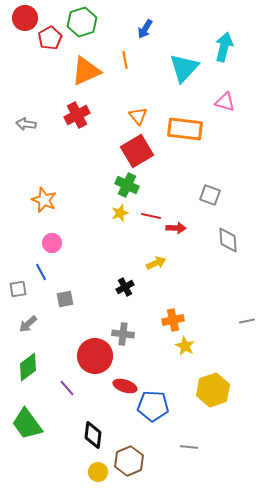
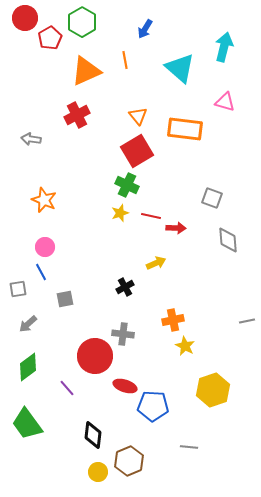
green hexagon at (82, 22): rotated 12 degrees counterclockwise
cyan triangle at (184, 68): moved 4 px left; rotated 32 degrees counterclockwise
gray arrow at (26, 124): moved 5 px right, 15 px down
gray square at (210, 195): moved 2 px right, 3 px down
pink circle at (52, 243): moved 7 px left, 4 px down
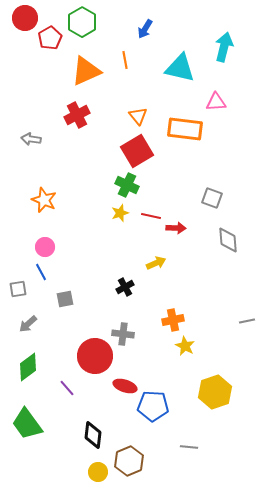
cyan triangle at (180, 68): rotated 28 degrees counterclockwise
pink triangle at (225, 102): moved 9 px left; rotated 20 degrees counterclockwise
yellow hexagon at (213, 390): moved 2 px right, 2 px down
